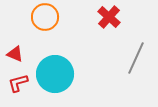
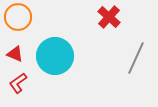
orange circle: moved 27 px left
cyan circle: moved 18 px up
red L-shape: rotated 20 degrees counterclockwise
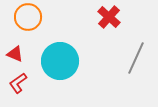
orange circle: moved 10 px right
cyan circle: moved 5 px right, 5 px down
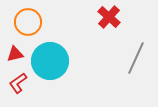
orange circle: moved 5 px down
red triangle: rotated 36 degrees counterclockwise
cyan circle: moved 10 px left
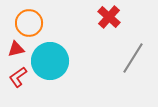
orange circle: moved 1 px right, 1 px down
red triangle: moved 1 px right, 5 px up
gray line: moved 3 px left; rotated 8 degrees clockwise
red L-shape: moved 6 px up
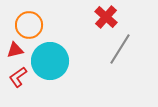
red cross: moved 3 px left
orange circle: moved 2 px down
red triangle: moved 1 px left, 1 px down
gray line: moved 13 px left, 9 px up
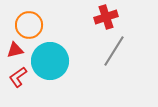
red cross: rotated 30 degrees clockwise
gray line: moved 6 px left, 2 px down
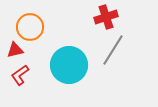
orange circle: moved 1 px right, 2 px down
gray line: moved 1 px left, 1 px up
cyan circle: moved 19 px right, 4 px down
red L-shape: moved 2 px right, 2 px up
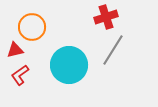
orange circle: moved 2 px right
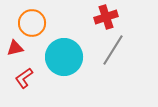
orange circle: moved 4 px up
red triangle: moved 2 px up
cyan circle: moved 5 px left, 8 px up
red L-shape: moved 4 px right, 3 px down
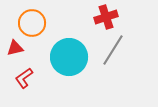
cyan circle: moved 5 px right
